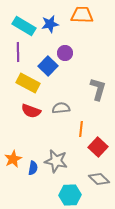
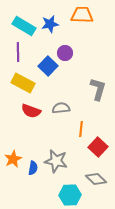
yellow rectangle: moved 5 px left
gray diamond: moved 3 px left
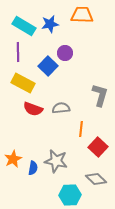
gray L-shape: moved 2 px right, 6 px down
red semicircle: moved 2 px right, 2 px up
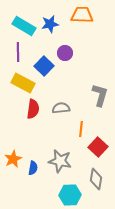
blue square: moved 4 px left
red semicircle: rotated 102 degrees counterclockwise
gray star: moved 4 px right
gray diamond: rotated 55 degrees clockwise
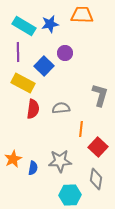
gray star: rotated 15 degrees counterclockwise
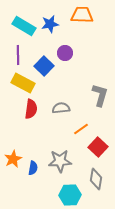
purple line: moved 3 px down
red semicircle: moved 2 px left
orange line: rotated 49 degrees clockwise
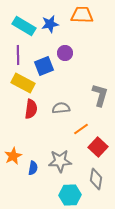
blue square: rotated 24 degrees clockwise
orange star: moved 3 px up
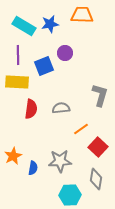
yellow rectangle: moved 6 px left, 1 px up; rotated 25 degrees counterclockwise
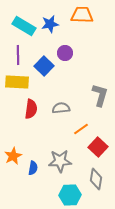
blue square: rotated 24 degrees counterclockwise
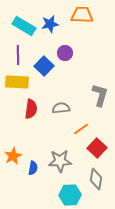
red square: moved 1 px left, 1 px down
